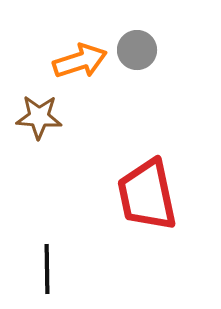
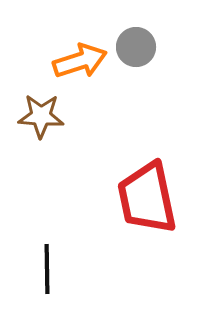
gray circle: moved 1 px left, 3 px up
brown star: moved 2 px right, 1 px up
red trapezoid: moved 3 px down
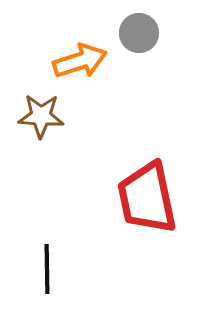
gray circle: moved 3 px right, 14 px up
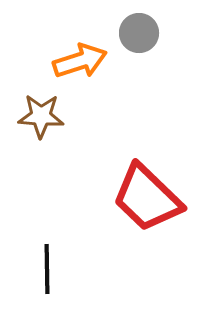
red trapezoid: rotated 34 degrees counterclockwise
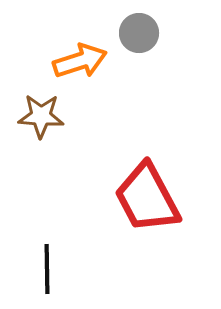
red trapezoid: rotated 18 degrees clockwise
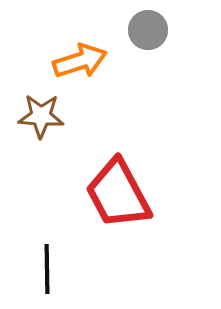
gray circle: moved 9 px right, 3 px up
red trapezoid: moved 29 px left, 4 px up
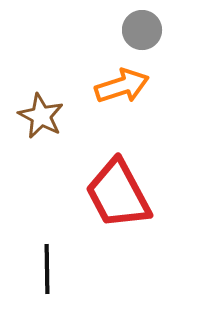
gray circle: moved 6 px left
orange arrow: moved 42 px right, 25 px down
brown star: rotated 24 degrees clockwise
